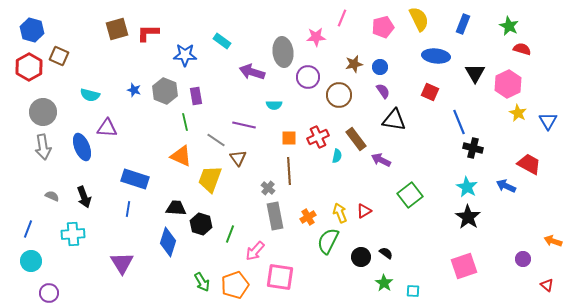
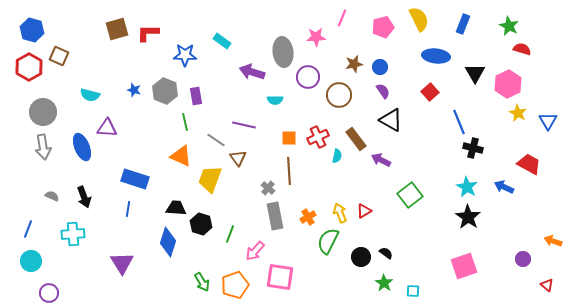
red square at (430, 92): rotated 24 degrees clockwise
cyan semicircle at (274, 105): moved 1 px right, 5 px up
black triangle at (394, 120): moved 3 px left; rotated 20 degrees clockwise
blue arrow at (506, 186): moved 2 px left, 1 px down
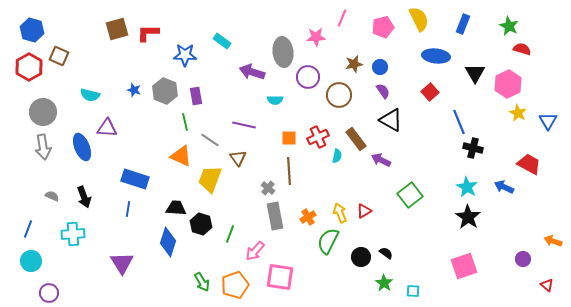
gray line at (216, 140): moved 6 px left
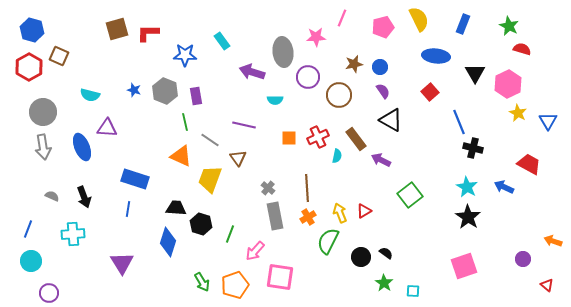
cyan rectangle at (222, 41): rotated 18 degrees clockwise
brown line at (289, 171): moved 18 px right, 17 px down
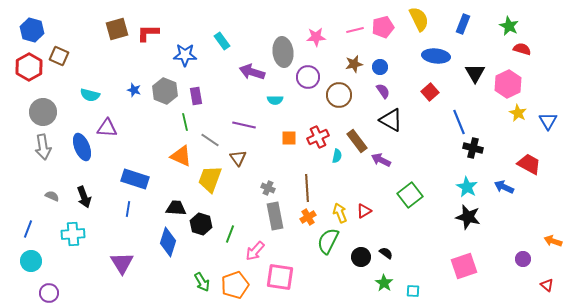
pink line at (342, 18): moved 13 px right, 12 px down; rotated 54 degrees clockwise
brown rectangle at (356, 139): moved 1 px right, 2 px down
gray cross at (268, 188): rotated 16 degrees counterclockwise
black star at (468, 217): rotated 20 degrees counterclockwise
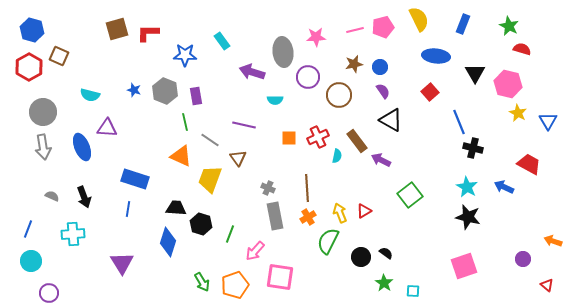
pink hexagon at (508, 84): rotated 20 degrees counterclockwise
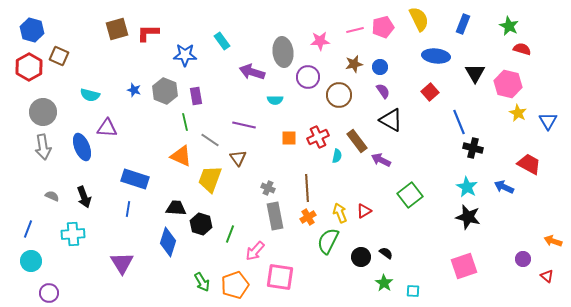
pink star at (316, 37): moved 4 px right, 4 px down
red triangle at (547, 285): moved 9 px up
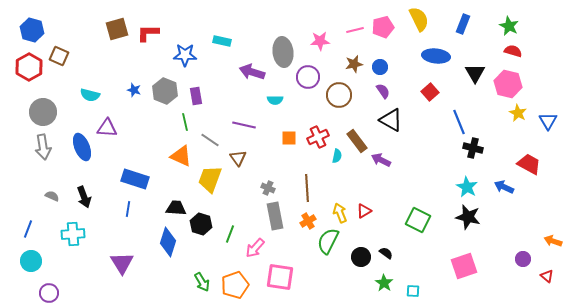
cyan rectangle at (222, 41): rotated 42 degrees counterclockwise
red semicircle at (522, 49): moved 9 px left, 2 px down
green square at (410, 195): moved 8 px right, 25 px down; rotated 25 degrees counterclockwise
orange cross at (308, 217): moved 4 px down
pink arrow at (255, 251): moved 3 px up
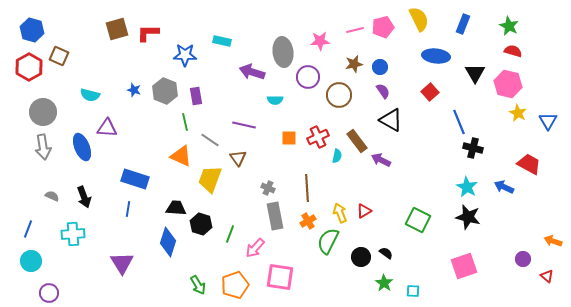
green arrow at (202, 282): moved 4 px left, 3 px down
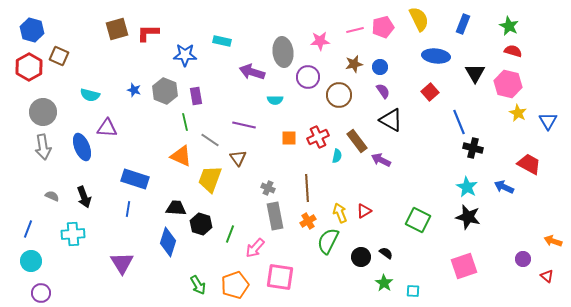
purple circle at (49, 293): moved 8 px left
